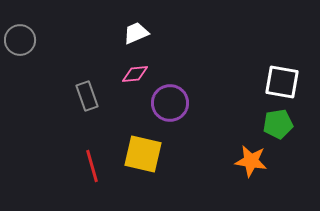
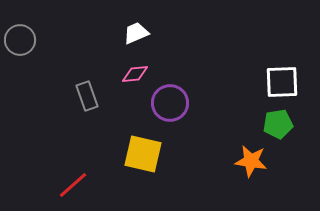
white square: rotated 12 degrees counterclockwise
red line: moved 19 px left, 19 px down; rotated 64 degrees clockwise
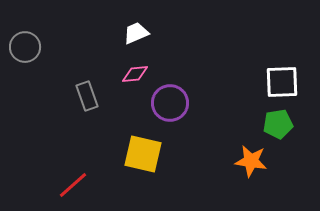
gray circle: moved 5 px right, 7 px down
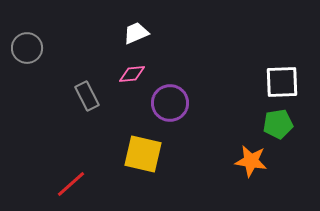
gray circle: moved 2 px right, 1 px down
pink diamond: moved 3 px left
gray rectangle: rotated 8 degrees counterclockwise
red line: moved 2 px left, 1 px up
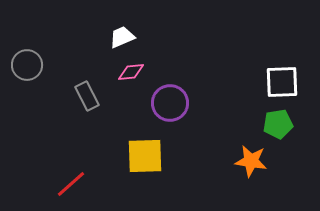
white trapezoid: moved 14 px left, 4 px down
gray circle: moved 17 px down
pink diamond: moved 1 px left, 2 px up
yellow square: moved 2 px right, 2 px down; rotated 15 degrees counterclockwise
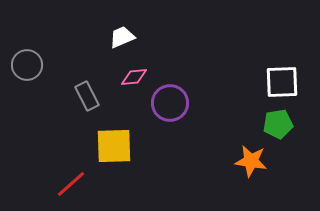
pink diamond: moved 3 px right, 5 px down
yellow square: moved 31 px left, 10 px up
